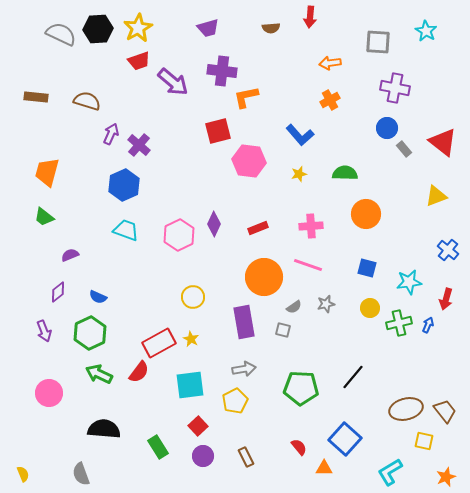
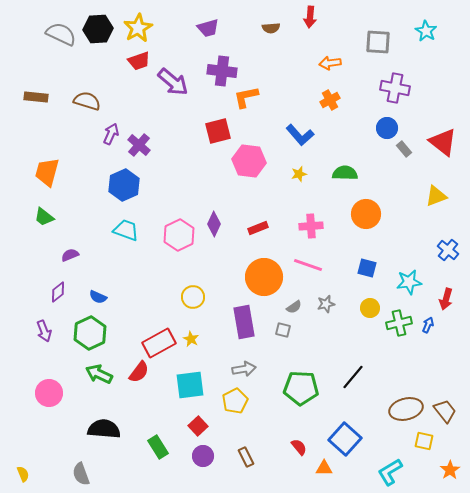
orange star at (446, 477): moved 4 px right, 7 px up; rotated 12 degrees counterclockwise
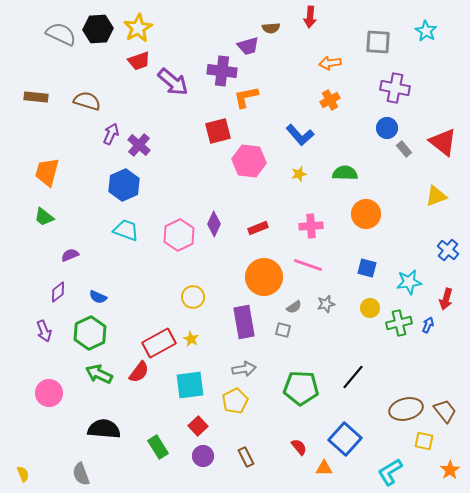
purple trapezoid at (208, 28): moved 40 px right, 18 px down
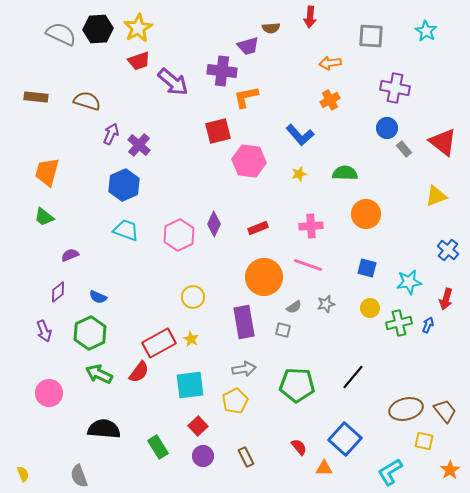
gray square at (378, 42): moved 7 px left, 6 px up
green pentagon at (301, 388): moved 4 px left, 3 px up
gray semicircle at (81, 474): moved 2 px left, 2 px down
